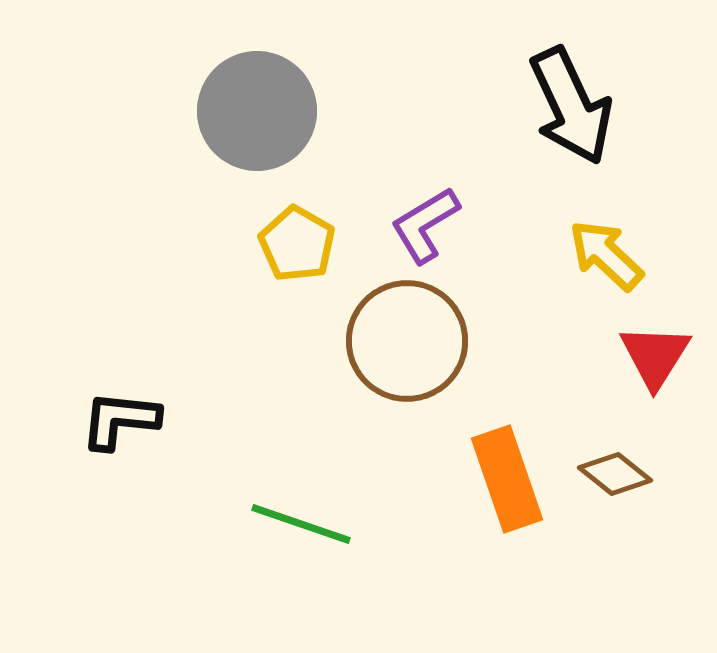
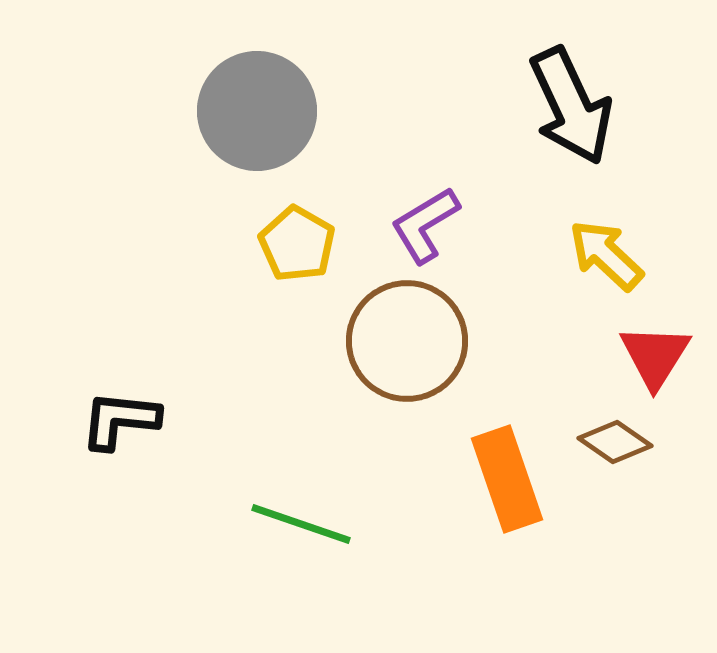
brown diamond: moved 32 px up; rotated 4 degrees counterclockwise
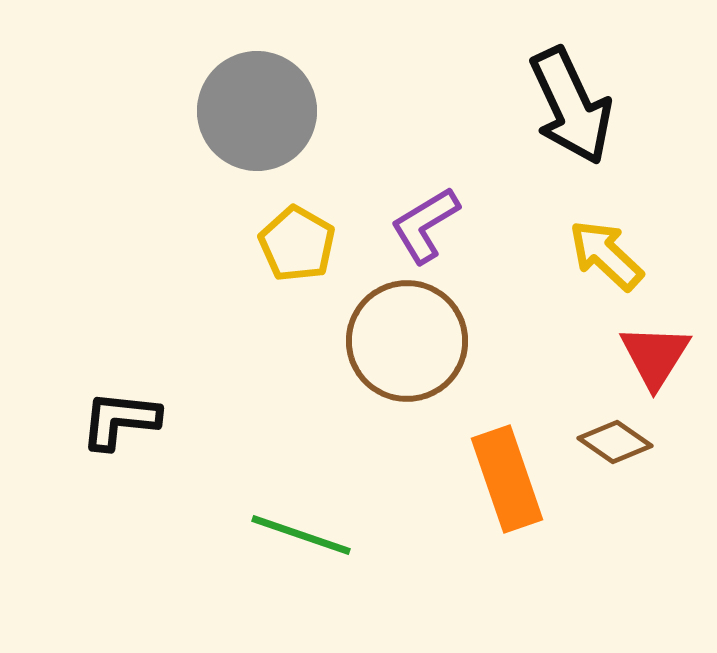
green line: moved 11 px down
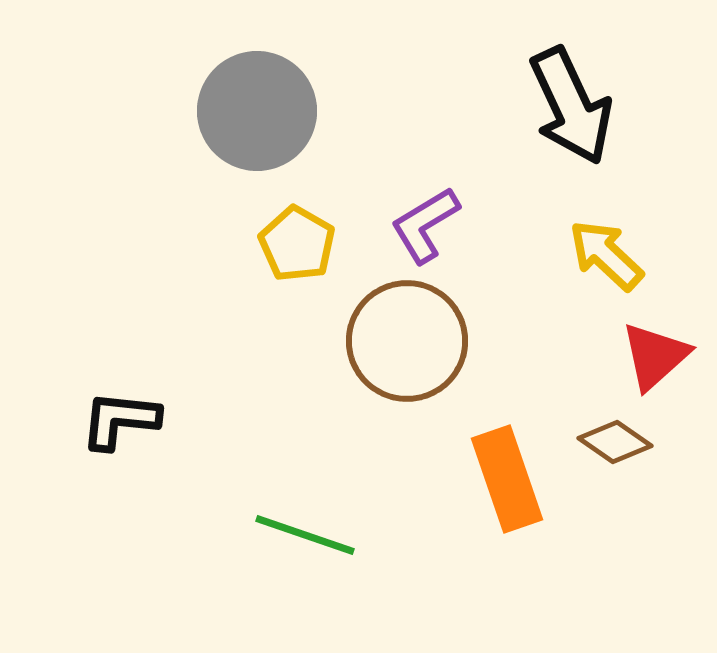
red triangle: rotated 16 degrees clockwise
green line: moved 4 px right
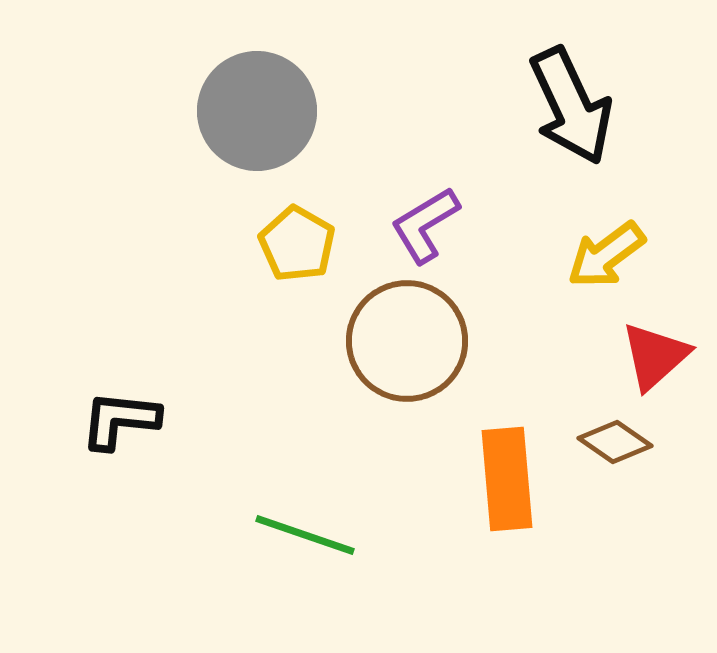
yellow arrow: rotated 80 degrees counterclockwise
orange rectangle: rotated 14 degrees clockwise
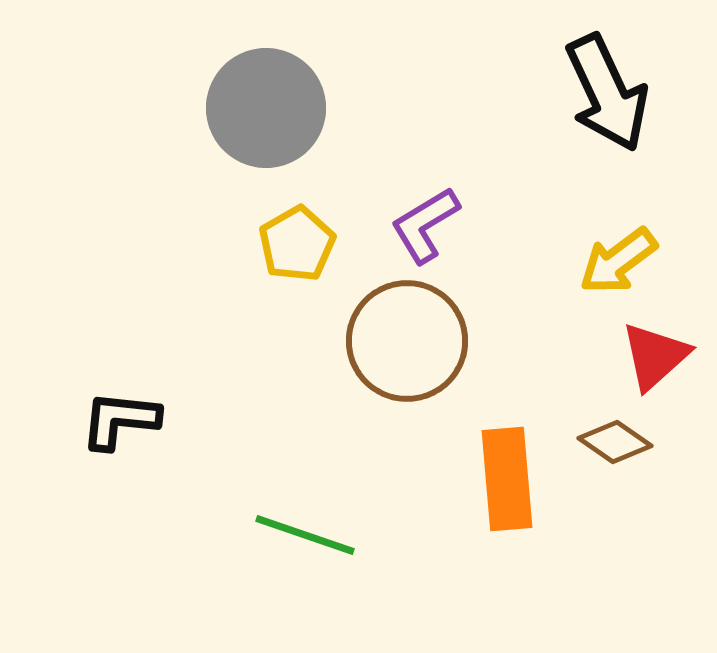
black arrow: moved 36 px right, 13 px up
gray circle: moved 9 px right, 3 px up
yellow pentagon: rotated 12 degrees clockwise
yellow arrow: moved 12 px right, 6 px down
